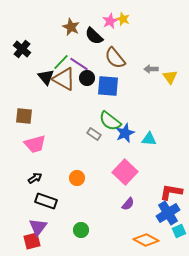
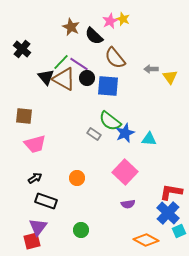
purple semicircle: rotated 40 degrees clockwise
blue cross: rotated 15 degrees counterclockwise
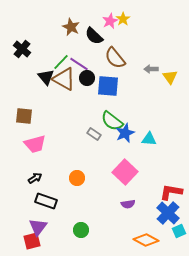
yellow star: rotated 16 degrees clockwise
green semicircle: moved 2 px right
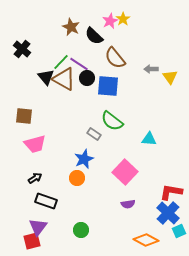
blue star: moved 41 px left, 26 px down
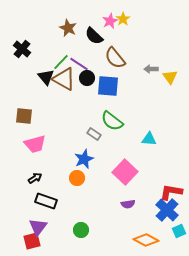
brown star: moved 3 px left, 1 px down
blue cross: moved 1 px left, 3 px up
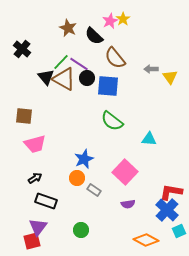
gray rectangle: moved 56 px down
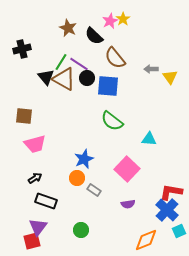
black cross: rotated 36 degrees clockwise
green line: rotated 12 degrees counterclockwise
pink square: moved 2 px right, 3 px up
orange diamond: rotated 50 degrees counterclockwise
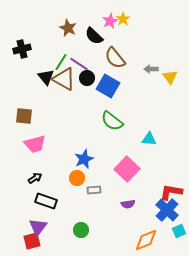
blue square: rotated 25 degrees clockwise
gray rectangle: rotated 40 degrees counterclockwise
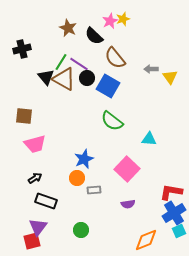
yellow star: rotated 16 degrees clockwise
blue cross: moved 7 px right, 3 px down; rotated 15 degrees clockwise
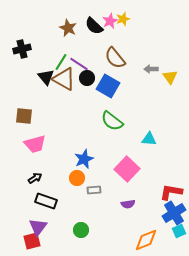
black semicircle: moved 10 px up
